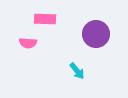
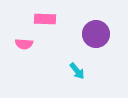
pink semicircle: moved 4 px left, 1 px down
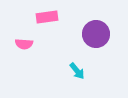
pink rectangle: moved 2 px right, 2 px up; rotated 10 degrees counterclockwise
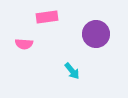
cyan arrow: moved 5 px left
